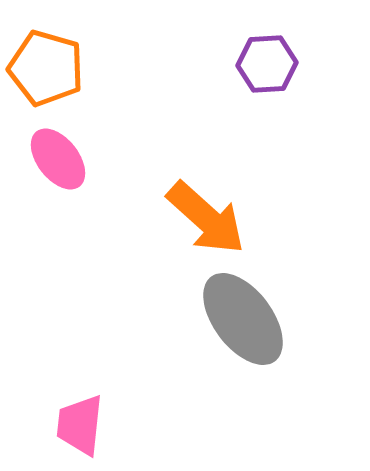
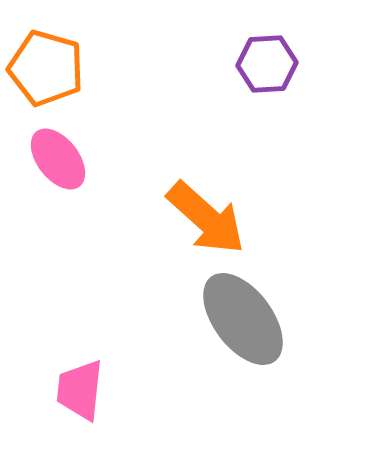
pink trapezoid: moved 35 px up
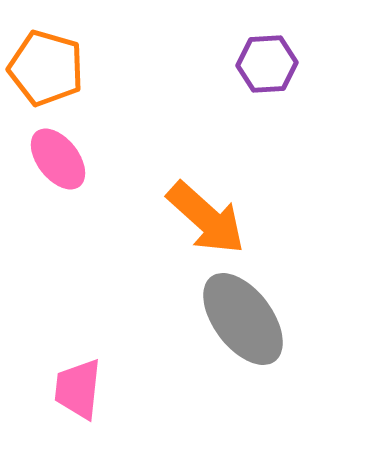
pink trapezoid: moved 2 px left, 1 px up
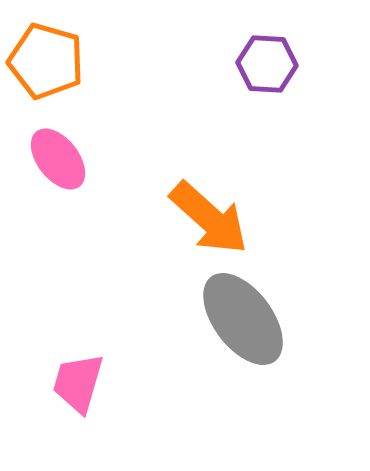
purple hexagon: rotated 6 degrees clockwise
orange pentagon: moved 7 px up
orange arrow: moved 3 px right
pink trapezoid: moved 6 px up; rotated 10 degrees clockwise
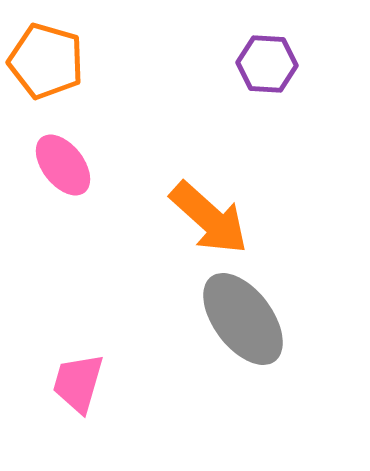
pink ellipse: moved 5 px right, 6 px down
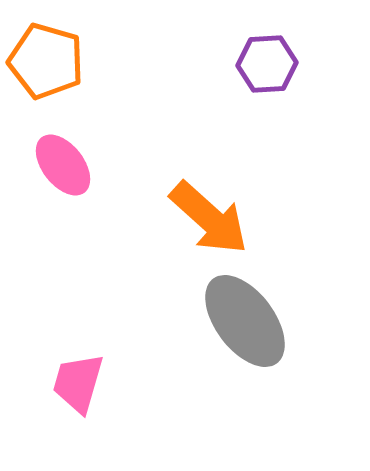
purple hexagon: rotated 6 degrees counterclockwise
gray ellipse: moved 2 px right, 2 px down
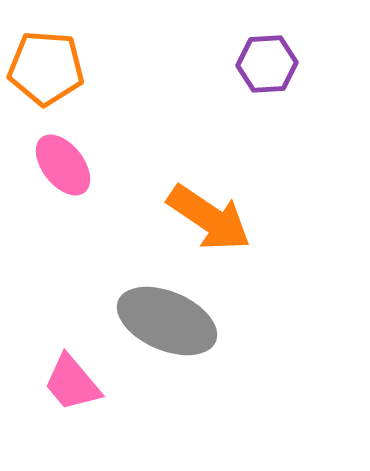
orange pentagon: moved 7 px down; rotated 12 degrees counterclockwise
orange arrow: rotated 8 degrees counterclockwise
gray ellipse: moved 78 px left; rotated 30 degrees counterclockwise
pink trapezoid: moved 6 px left; rotated 56 degrees counterclockwise
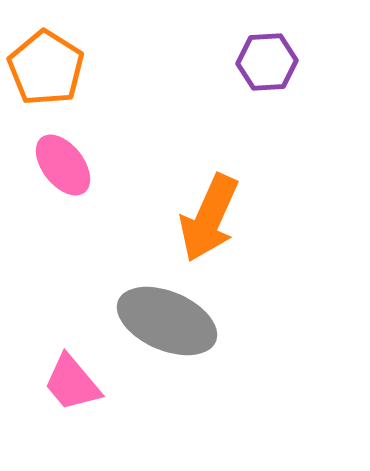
purple hexagon: moved 2 px up
orange pentagon: rotated 28 degrees clockwise
orange arrow: rotated 80 degrees clockwise
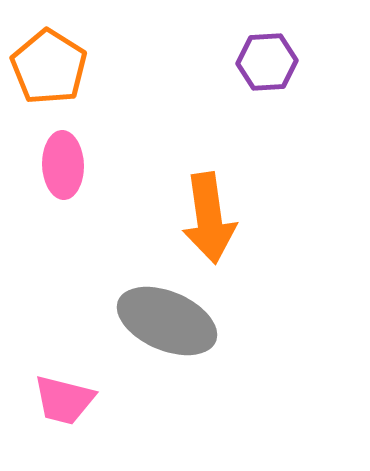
orange pentagon: moved 3 px right, 1 px up
pink ellipse: rotated 36 degrees clockwise
orange arrow: rotated 32 degrees counterclockwise
pink trapezoid: moved 8 px left, 17 px down; rotated 36 degrees counterclockwise
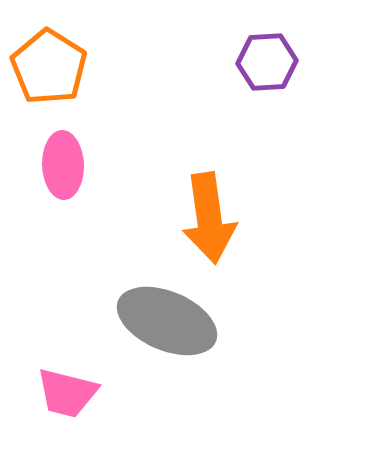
pink trapezoid: moved 3 px right, 7 px up
